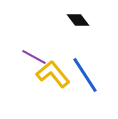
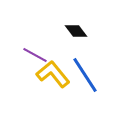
black diamond: moved 2 px left, 11 px down
purple line: moved 1 px right, 2 px up
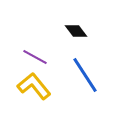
purple line: moved 2 px down
yellow L-shape: moved 19 px left, 12 px down
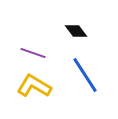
purple line: moved 2 px left, 4 px up; rotated 10 degrees counterclockwise
yellow L-shape: rotated 20 degrees counterclockwise
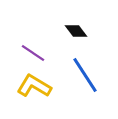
purple line: rotated 15 degrees clockwise
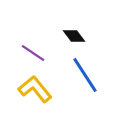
black diamond: moved 2 px left, 5 px down
yellow L-shape: moved 1 px right, 3 px down; rotated 20 degrees clockwise
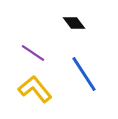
black diamond: moved 13 px up
blue line: moved 1 px left, 1 px up
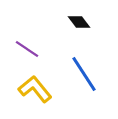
black diamond: moved 5 px right, 1 px up
purple line: moved 6 px left, 4 px up
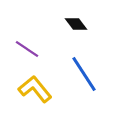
black diamond: moved 3 px left, 2 px down
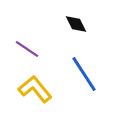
black diamond: rotated 10 degrees clockwise
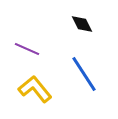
black diamond: moved 6 px right
purple line: rotated 10 degrees counterclockwise
